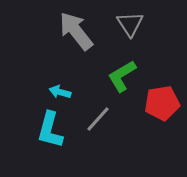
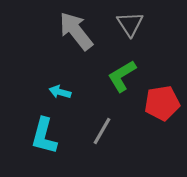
gray line: moved 4 px right, 12 px down; rotated 12 degrees counterclockwise
cyan L-shape: moved 6 px left, 6 px down
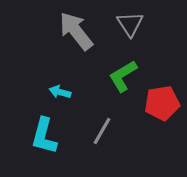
green L-shape: moved 1 px right
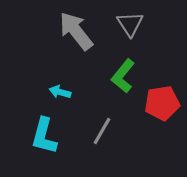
green L-shape: rotated 20 degrees counterclockwise
